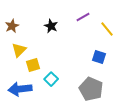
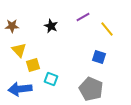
brown star: rotated 24 degrees clockwise
yellow triangle: rotated 28 degrees counterclockwise
cyan square: rotated 24 degrees counterclockwise
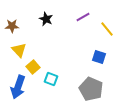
black star: moved 5 px left, 7 px up
yellow square: moved 2 px down; rotated 24 degrees counterclockwise
blue arrow: moved 2 px left, 2 px up; rotated 65 degrees counterclockwise
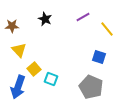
black star: moved 1 px left
yellow square: moved 1 px right, 2 px down
gray pentagon: moved 2 px up
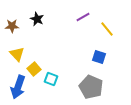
black star: moved 8 px left
yellow triangle: moved 2 px left, 4 px down
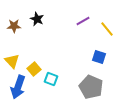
purple line: moved 4 px down
brown star: moved 2 px right
yellow triangle: moved 5 px left, 7 px down
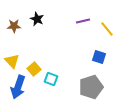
purple line: rotated 16 degrees clockwise
gray pentagon: rotated 30 degrees clockwise
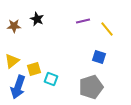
yellow triangle: rotated 35 degrees clockwise
yellow square: rotated 24 degrees clockwise
